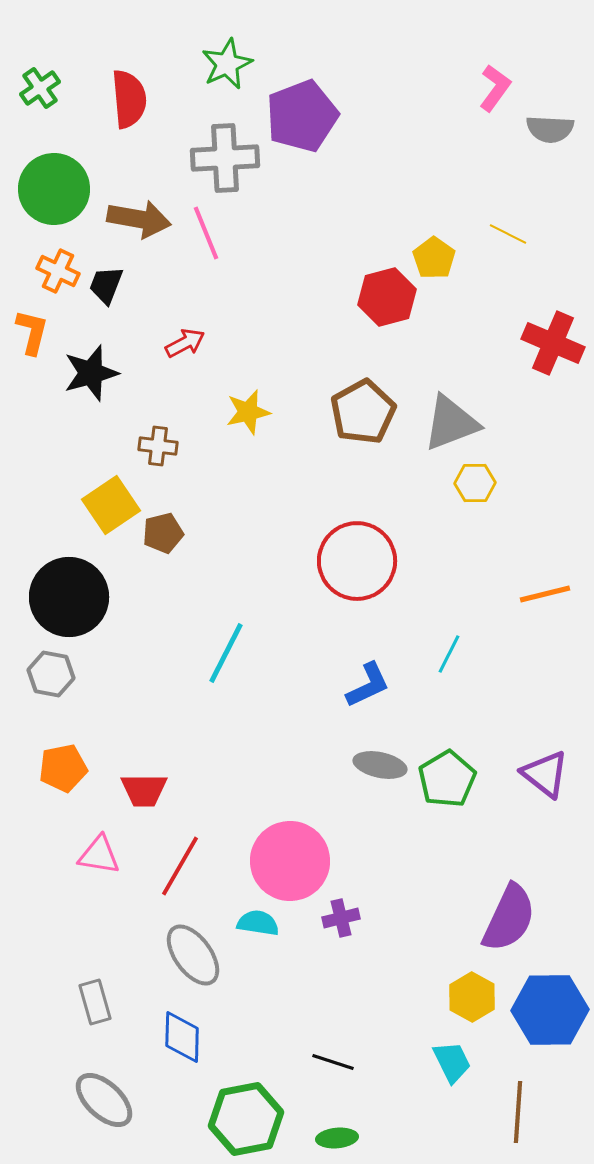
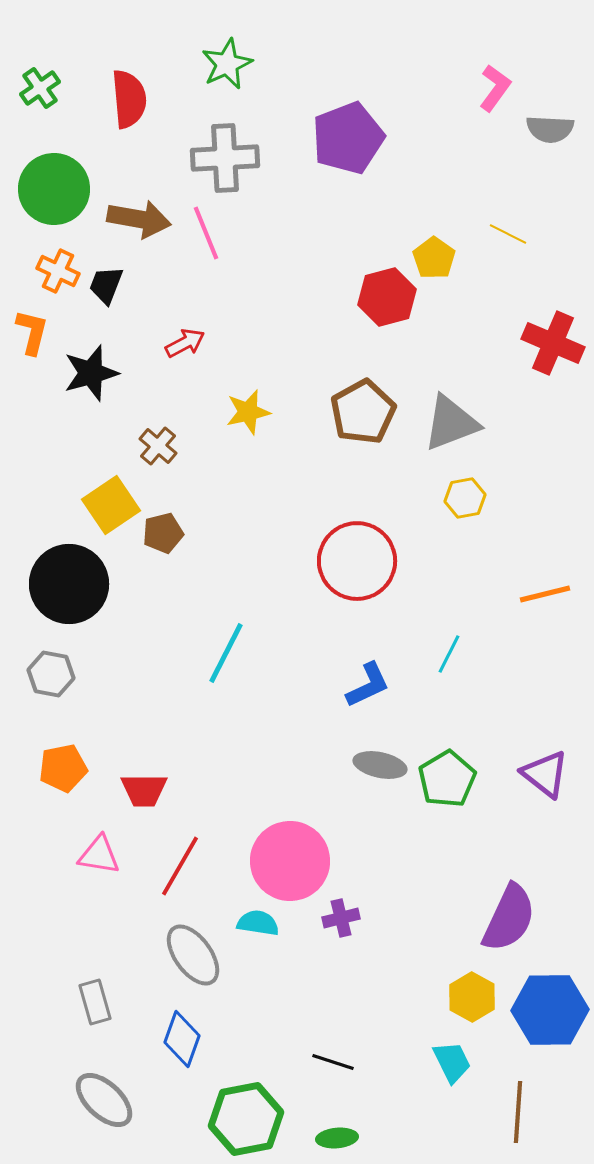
purple pentagon at (302, 116): moved 46 px right, 22 px down
brown cross at (158, 446): rotated 33 degrees clockwise
yellow hexagon at (475, 483): moved 10 px left, 15 px down; rotated 9 degrees counterclockwise
black circle at (69, 597): moved 13 px up
blue diamond at (182, 1037): moved 2 px down; rotated 18 degrees clockwise
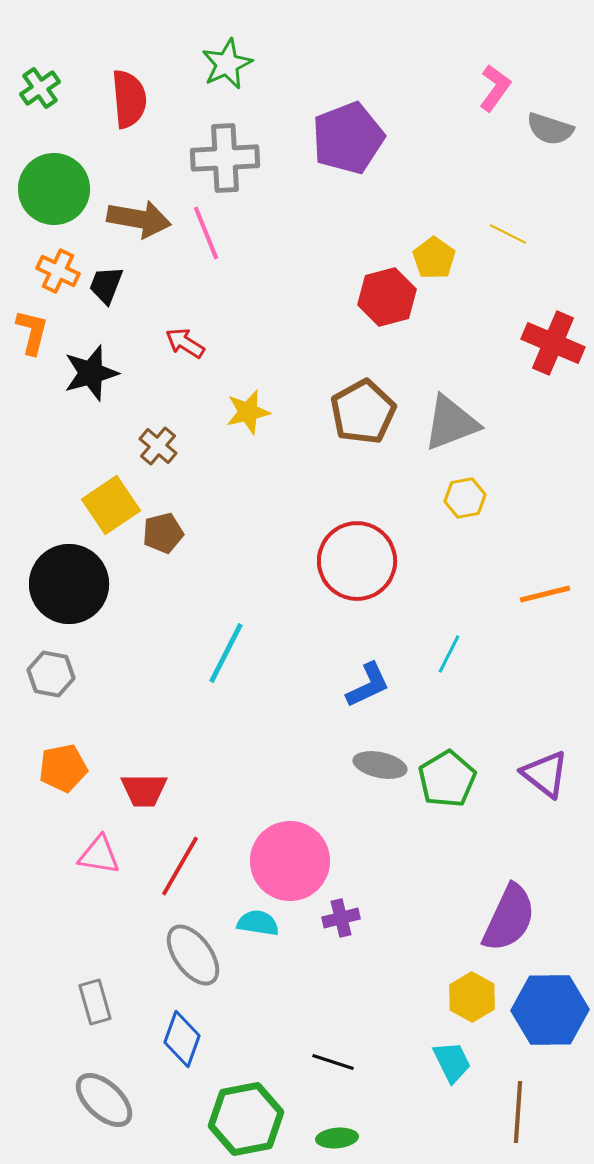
gray semicircle at (550, 129): rotated 15 degrees clockwise
red arrow at (185, 343): rotated 120 degrees counterclockwise
